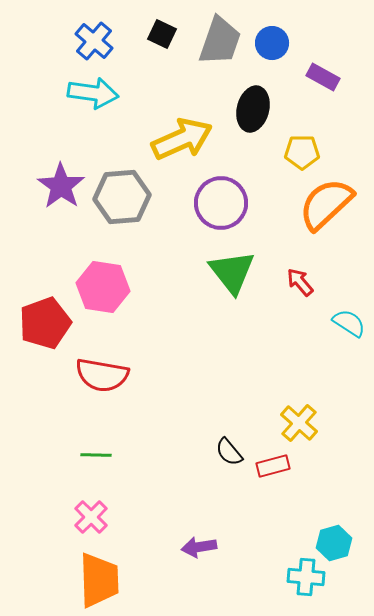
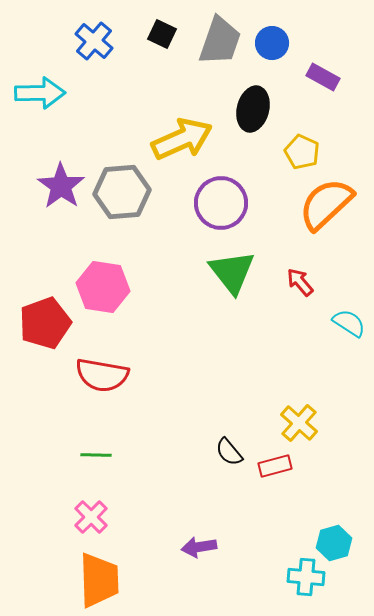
cyan arrow: moved 53 px left; rotated 9 degrees counterclockwise
yellow pentagon: rotated 24 degrees clockwise
gray hexagon: moved 5 px up
red rectangle: moved 2 px right
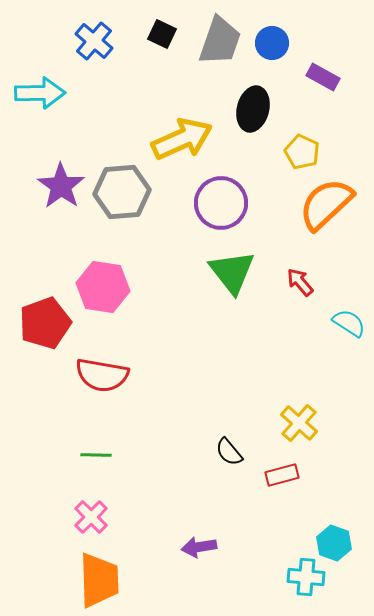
red rectangle: moved 7 px right, 9 px down
cyan hexagon: rotated 24 degrees counterclockwise
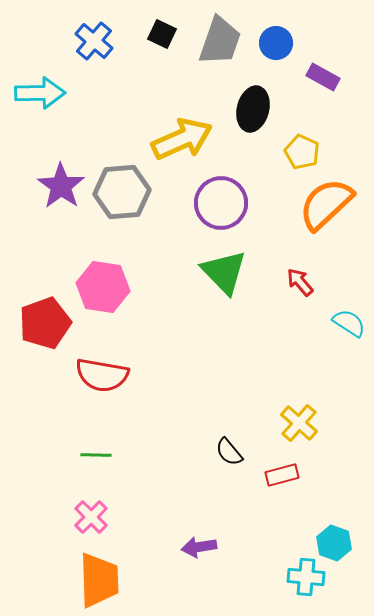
blue circle: moved 4 px right
green triangle: moved 8 px left; rotated 6 degrees counterclockwise
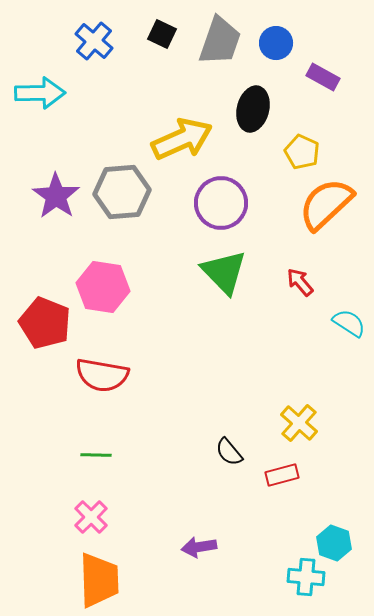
purple star: moved 5 px left, 10 px down
red pentagon: rotated 30 degrees counterclockwise
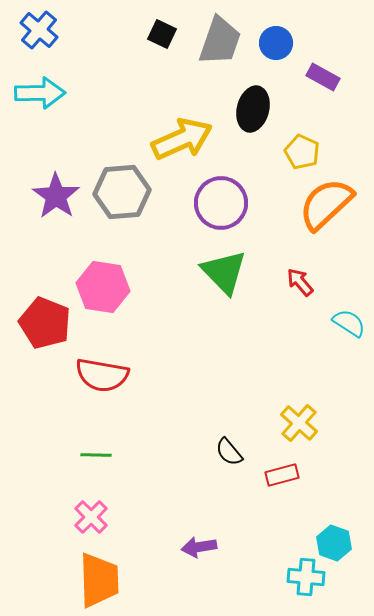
blue cross: moved 55 px left, 11 px up
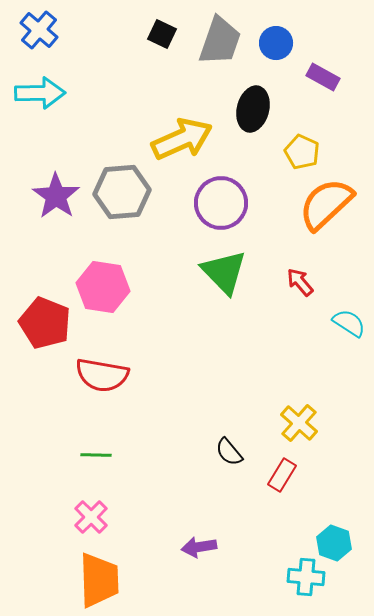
red rectangle: rotated 44 degrees counterclockwise
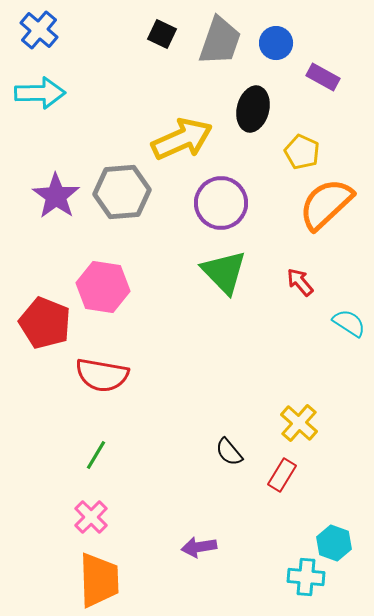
green line: rotated 60 degrees counterclockwise
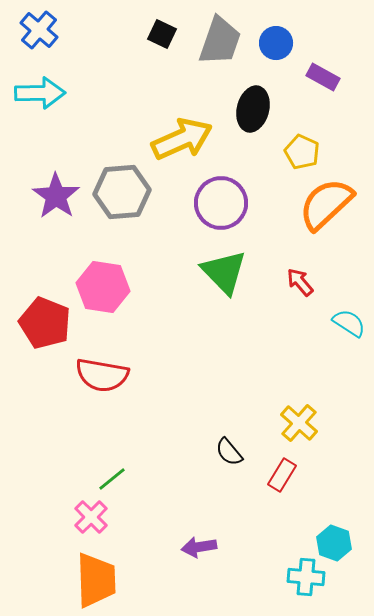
green line: moved 16 px right, 24 px down; rotated 20 degrees clockwise
orange trapezoid: moved 3 px left
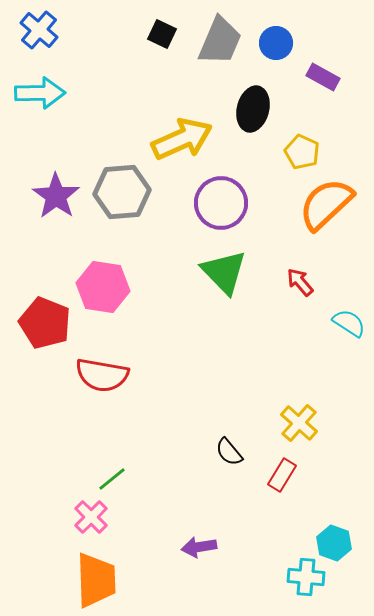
gray trapezoid: rotated 4 degrees clockwise
